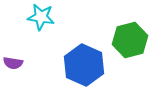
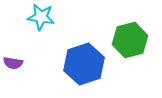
blue hexagon: moved 1 px up; rotated 18 degrees clockwise
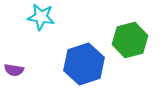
purple semicircle: moved 1 px right, 7 px down
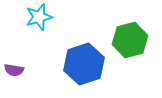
cyan star: moved 2 px left; rotated 24 degrees counterclockwise
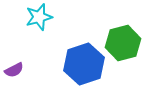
green hexagon: moved 7 px left, 3 px down
purple semicircle: rotated 36 degrees counterclockwise
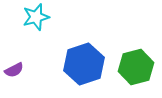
cyan star: moved 3 px left
green hexagon: moved 13 px right, 24 px down
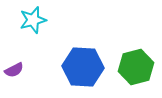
cyan star: moved 3 px left, 3 px down
blue hexagon: moved 1 px left, 3 px down; rotated 21 degrees clockwise
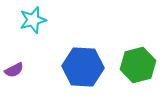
green hexagon: moved 2 px right, 2 px up
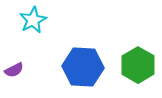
cyan star: rotated 12 degrees counterclockwise
green hexagon: rotated 16 degrees counterclockwise
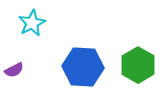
cyan star: moved 1 px left, 3 px down
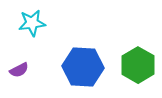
cyan star: rotated 20 degrees clockwise
purple semicircle: moved 5 px right
